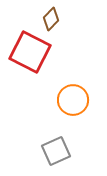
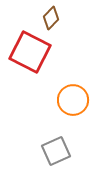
brown diamond: moved 1 px up
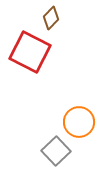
orange circle: moved 6 px right, 22 px down
gray square: rotated 20 degrees counterclockwise
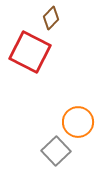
orange circle: moved 1 px left
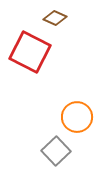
brown diamond: moved 4 px right; rotated 70 degrees clockwise
orange circle: moved 1 px left, 5 px up
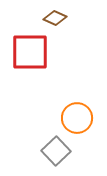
red square: rotated 27 degrees counterclockwise
orange circle: moved 1 px down
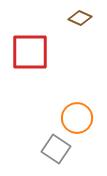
brown diamond: moved 25 px right
gray square: moved 2 px up; rotated 12 degrees counterclockwise
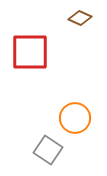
orange circle: moved 2 px left
gray square: moved 8 px left, 1 px down
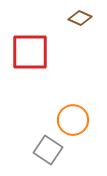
orange circle: moved 2 px left, 2 px down
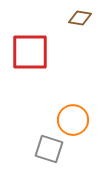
brown diamond: rotated 15 degrees counterclockwise
gray square: moved 1 px right, 1 px up; rotated 16 degrees counterclockwise
